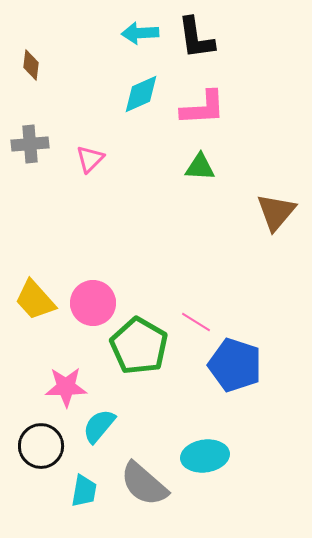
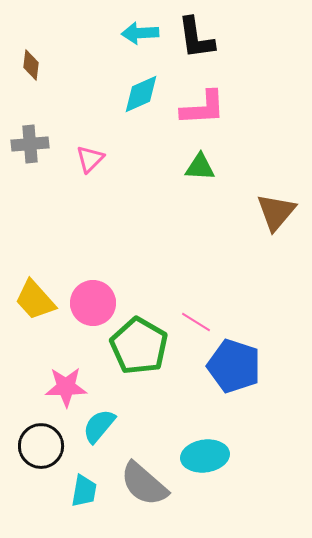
blue pentagon: moved 1 px left, 1 px down
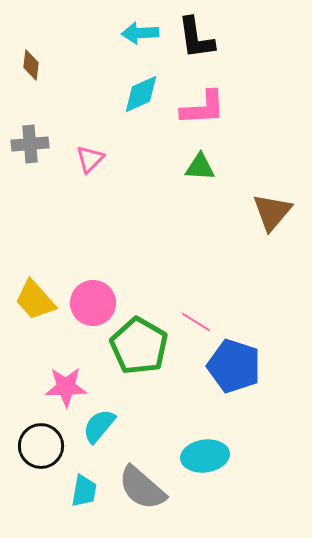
brown triangle: moved 4 px left
gray semicircle: moved 2 px left, 4 px down
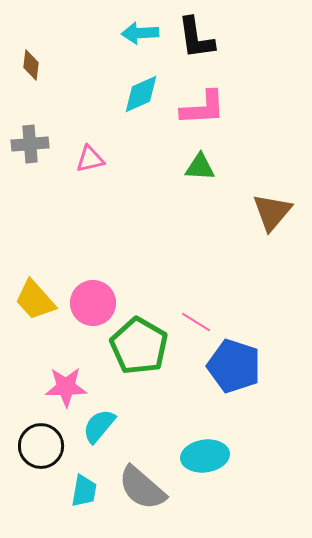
pink triangle: rotated 32 degrees clockwise
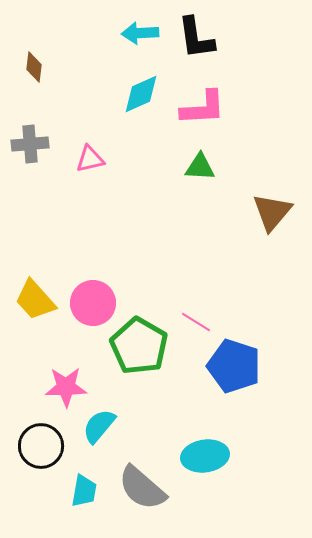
brown diamond: moved 3 px right, 2 px down
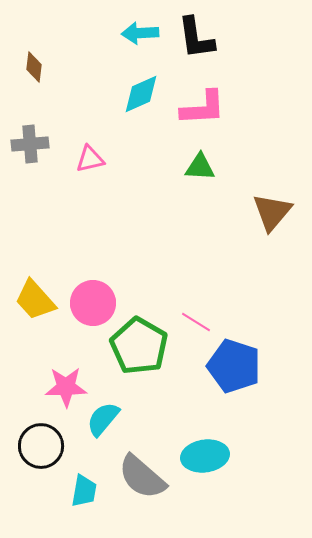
cyan semicircle: moved 4 px right, 7 px up
gray semicircle: moved 11 px up
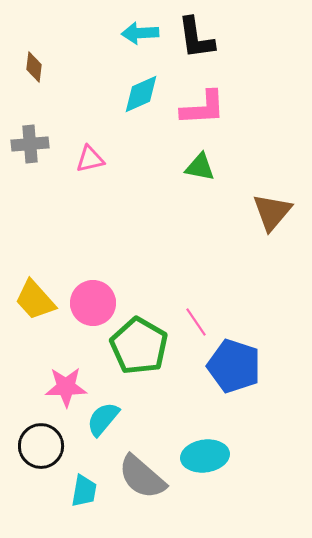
green triangle: rotated 8 degrees clockwise
pink line: rotated 24 degrees clockwise
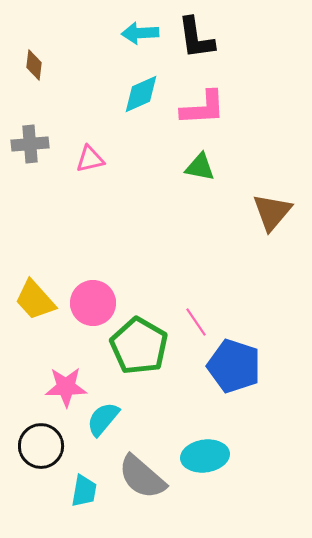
brown diamond: moved 2 px up
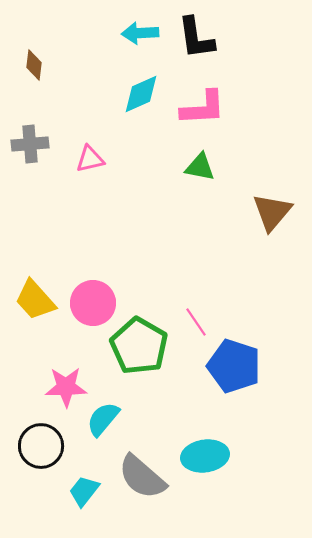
cyan trapezoid: rotated 152 degrees counterclockwise
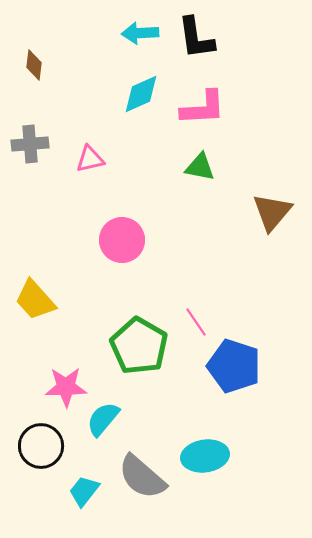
pink circle: moved 29 px right, 63 px up
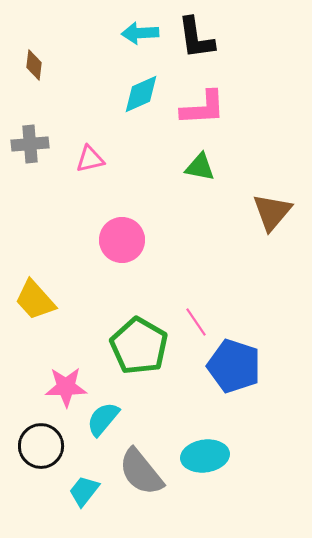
gray semicircle: moved 1 px left, 5 px up; rotated 10 degrees clockwise
